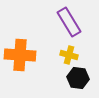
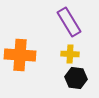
yellow cross: moved 1 px right, 1 px up; rotated 12 degrees counterclockwise
black hexagon: moved 2 px left
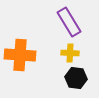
yellow cross: moved 1 px up
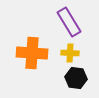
orange cross: moved 12 px right, 2 px up
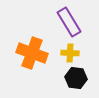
orange cross: rotated 16 degrees clockwise
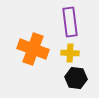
purple rectangle: moved 1 px right; rotated 24 degrees clockwise
orange cross: moved 1 px right, 4 px up
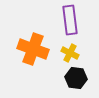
purple rectangle: moved 2 px up
yellow cross: rotated 24 degrees clockwise
